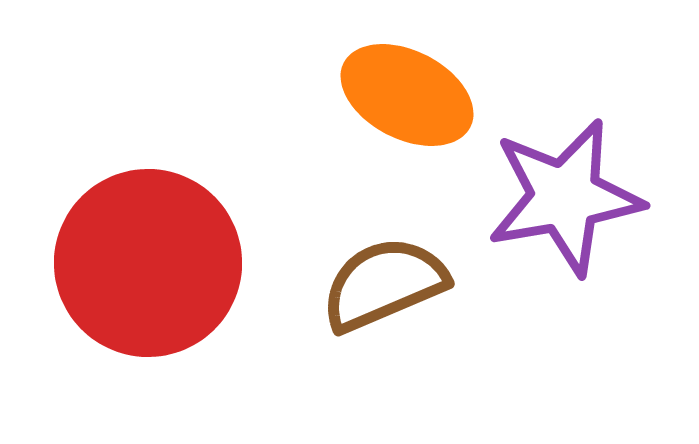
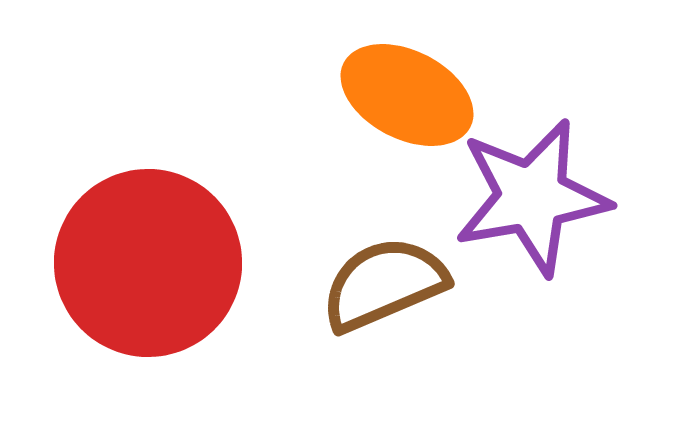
purple star: moved 33 px left
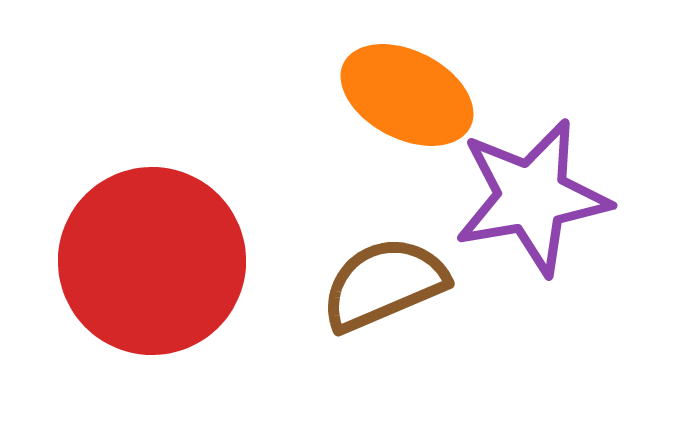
red circle: moved 4 px right, 2 px up
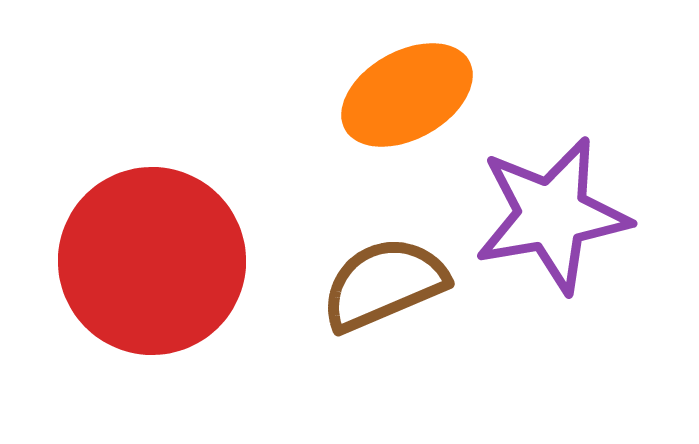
orange ellipse: rotated 56 degrees counterclockwise
purple star: moved 20 px right, 18 px down
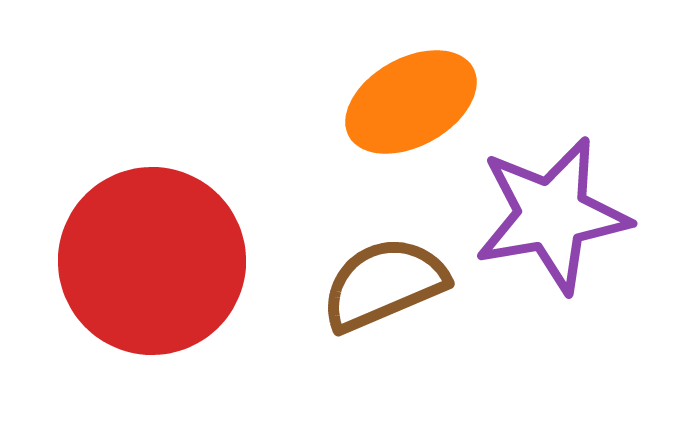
orange ellipse: moved 4 px right, 7 px down
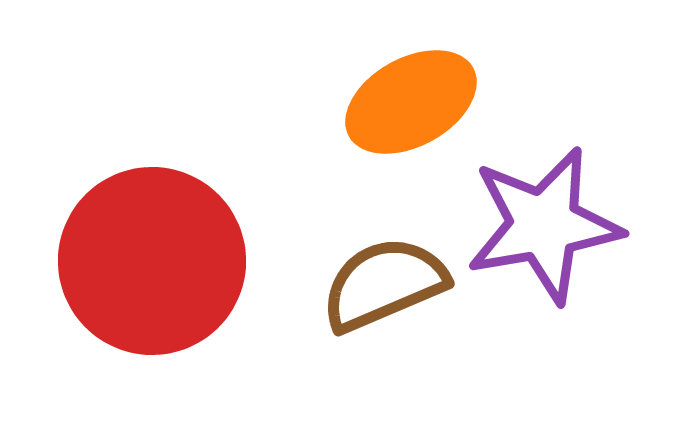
purple star: moved 8 px left, 10 px down
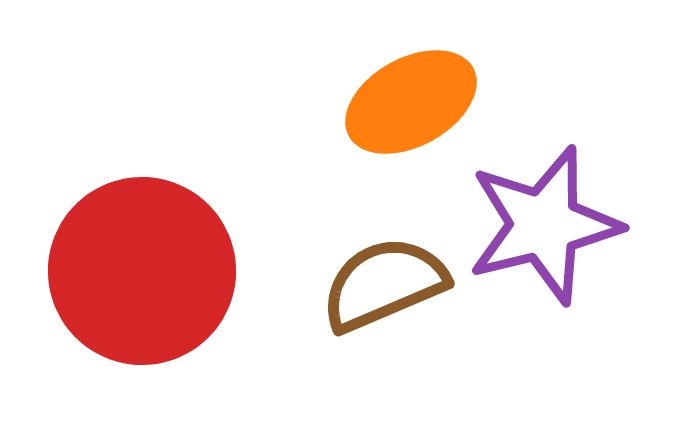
purple star: rotated 4 degrees counterclockwise
red circle: moved 10 px left, 10 px down
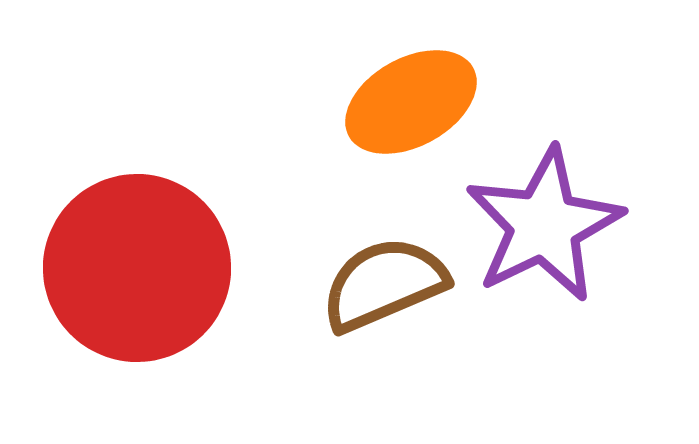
purple star: rotated 12 degrees counterclockwise
red circle: moved 5 px left, 3 px up
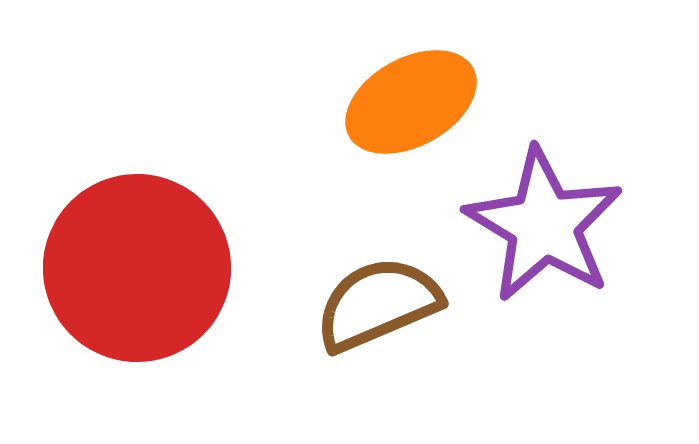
purple star: rotated 15 degrees counterclockwise
brown semicircle: moved 6 px left, 20 px down
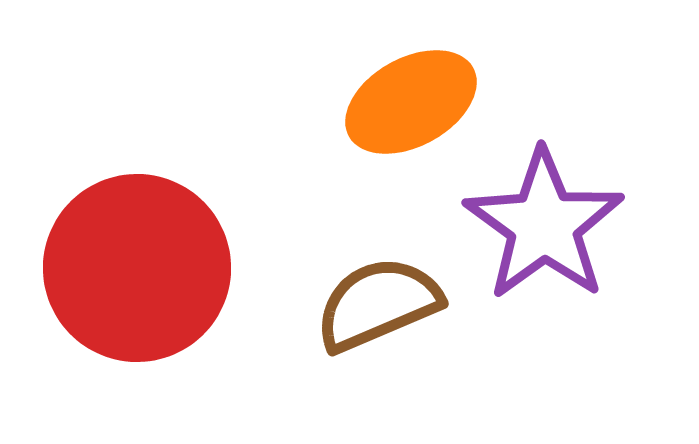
purple star: rotated 5 degrees clockwise
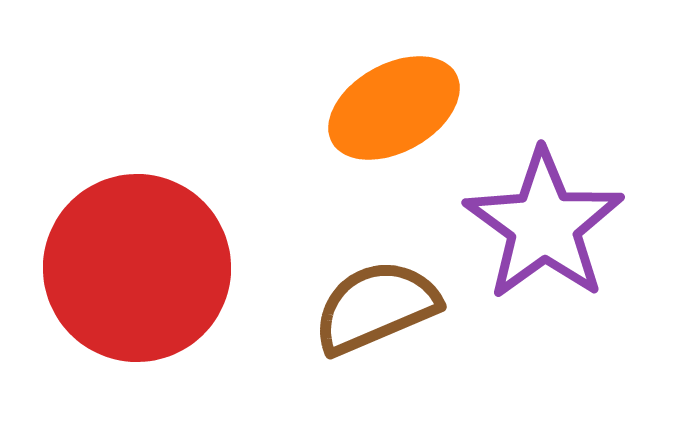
orange ellipse: moved 17 px left, 6 px down
brown semicircle: moved 2 px left, 3 px down
